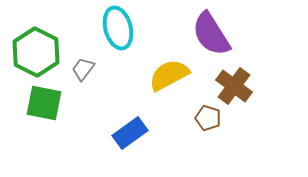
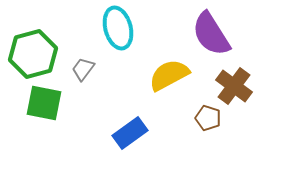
green hexagon: moved 3 px left, 2 px down; rotated 18 degrees clockwise
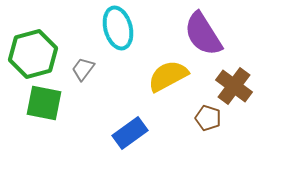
purple semicircle: moved 8 px left
yellow semicircle: moved 1 px left, 1 px down
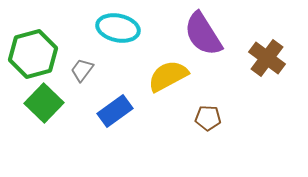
cyan ellipse: rotated 63 degrees counterclockwise
gray trapezoid: moved 1 px left, 1 px down
brown cross: moved 33 px right, 28 px up
green square: rotated 33 degrees clockwise
brown pentagon: rotated 15 degrees counterclockwise
blue rectangle: moved 15 px left, 22 px up
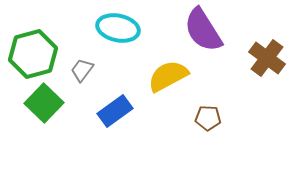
purple semicircle: moved 4 px up
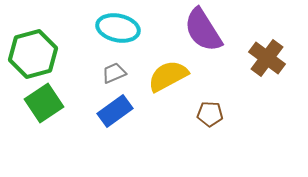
gray trapezoid: moved 32 px right, 3 px down; rotated 30 degrees clockwise
green square: rotated 12 degrees clockwise
brown pentagon: moved 2 px right, 4 px up
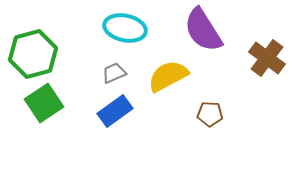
cyan ellipse: moved 7 px right
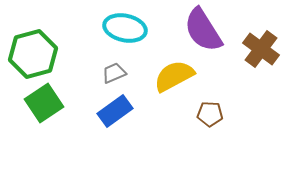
brown cross: moved 6 px left, 9 px up
yellow semicircle: moved 6 px right
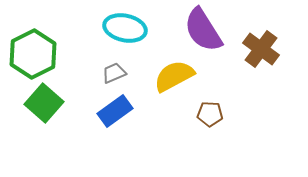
green hexagon: rotated 12 degrees counterclockwise
green square: rotated 15 degrees counterclockwise
